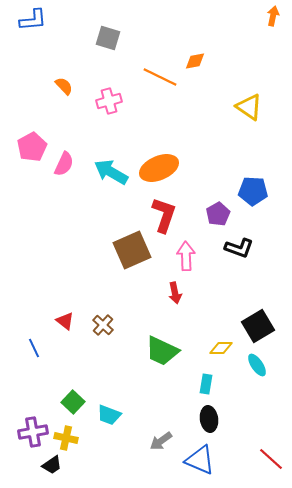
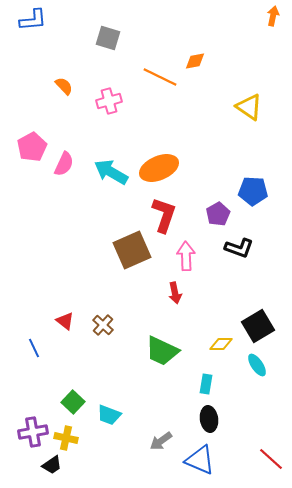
yellow diamond: moved 4 px up
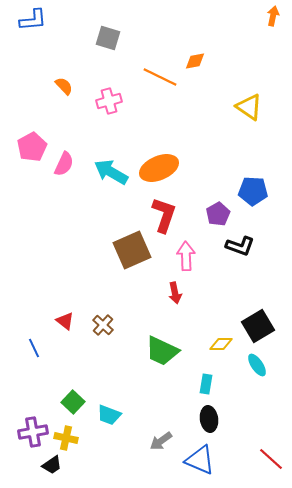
black L-shape: moved 1 px right, 2 px up
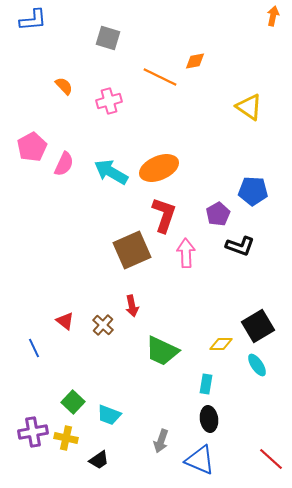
pink arrow: moved 3 px up
red arrow: moved 43 px left, 13 px down
gray arrow: rotated 35 degrees counterclockwise
black trapezoid: moved 47 px right, 5 px up
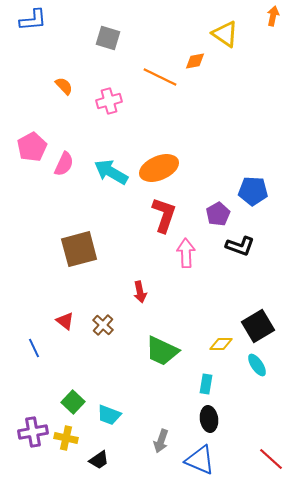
yellow triangle: moved 24 px left, 73 px up
brown square: moved 53 px left, 1 px up; rotated 9 degrees clockwise
red arrow: moved 8 px right, 14 px up
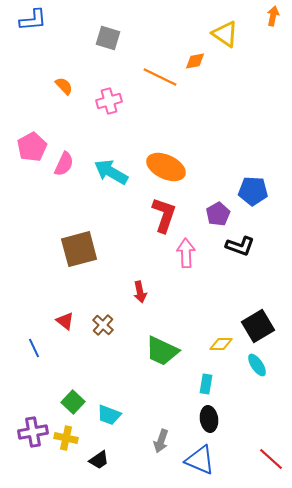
orange ellipse: moved 7 px right, 1 px up; rotated 48 degrees clockwise
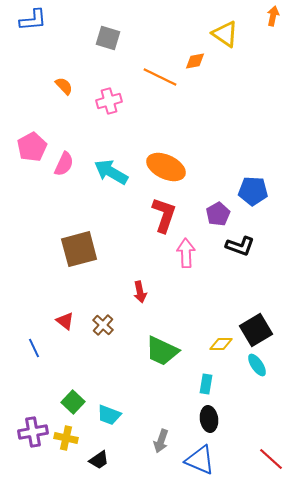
black square: moved 2 px left, 4 px down
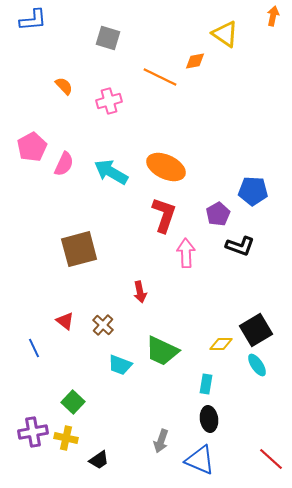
cyan trapezoid: moved 11 px right, 50 px up
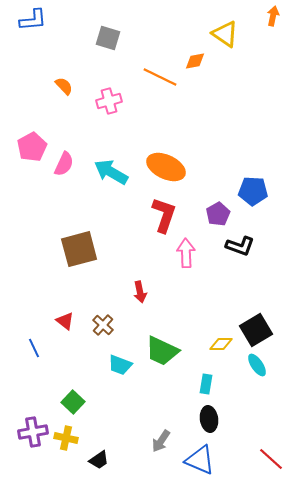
gray arrow: rotated 15 degrees clockwise
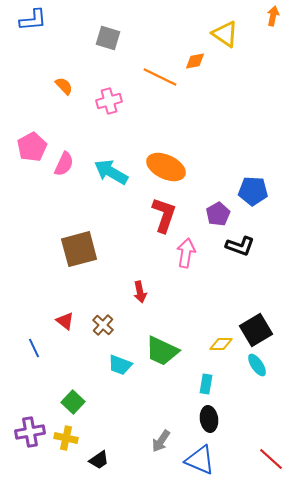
pink arrow: rotated 12 degrees clockwise
purple cross: moved 3 px left
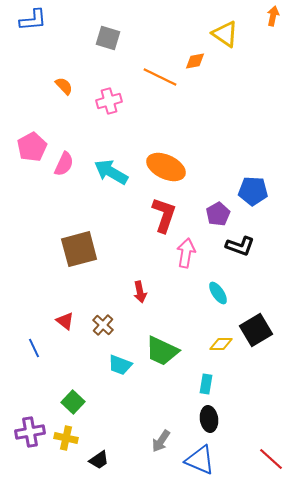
cyan ellipse: moved 39 px left, 72 px up
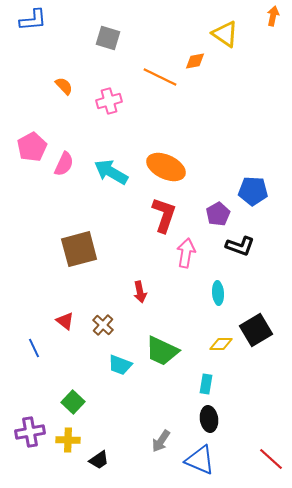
cyan ellipse: rotated 30 degrees clockwise
yellow cross: moved 2 px right, 2 px down; rotated 10 degrees counterclockwise
